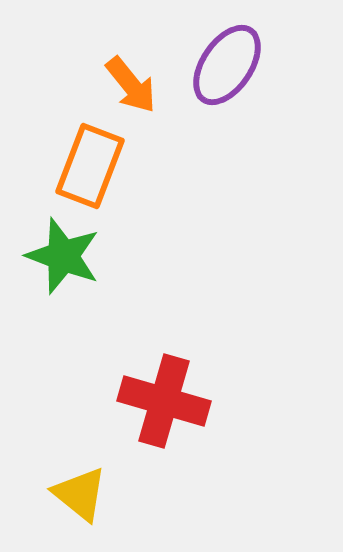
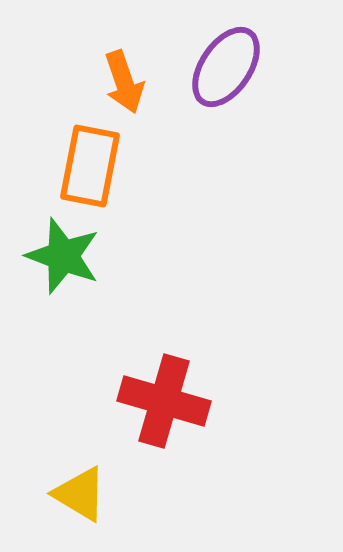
purple ellipse: moved 1 px left, 2 px down
orange arrow: moved 7 px left, 3 px up; rotated 20 degrees clockwise
orange rectangle: rotated 10 degrees counterclockwise
yellow triangle: rotated 8 degrees counterclockwise
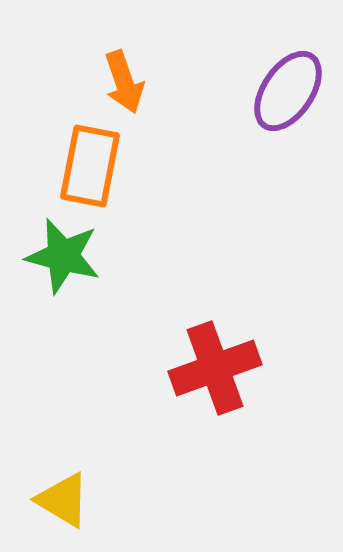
purple ellipse: moved 62 px right, 24 px down
green star: rotated 6 degrees counterclockwise
red cross: moved 51 px right, 33 px up; rotated 36 degrees counterclockwise
yellow triangle: moved 17 px left, 6 px down
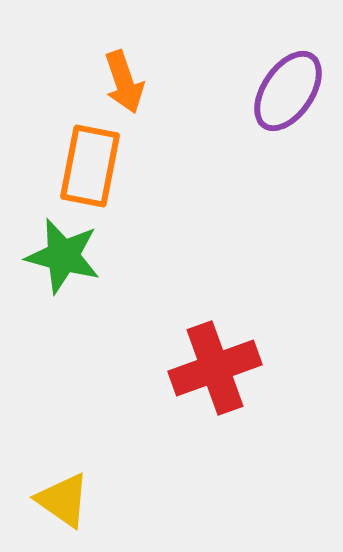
yellow triangle: rotated 4 degrees clockwise
